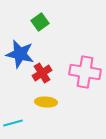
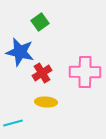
blue star: moved 2 px up
pink cross: rotated 8 degrees counterclockwise
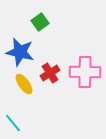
red cross: moved 8 px right
yellow ellipse: moved 22 px left, 18 px up; rotated 50 degrees clockwise
cyan line: rotated 66 degrees clockwise
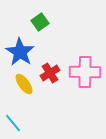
blue star: rotated 20 degrees clockwise
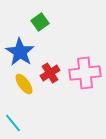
pink cross: moved 1 px down; rotated 8 degrees counterclockwise
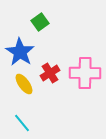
pink cross: rotated 8 degrees clockwise
cyan line: moved 9 px right
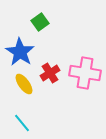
pink cross: rotated 8 degrees clockwise
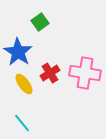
blue star: moved 2 px left
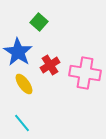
green square: moved 1 px left; rotated 12 degrees counterclockwise
red cross: moved 8 px up
